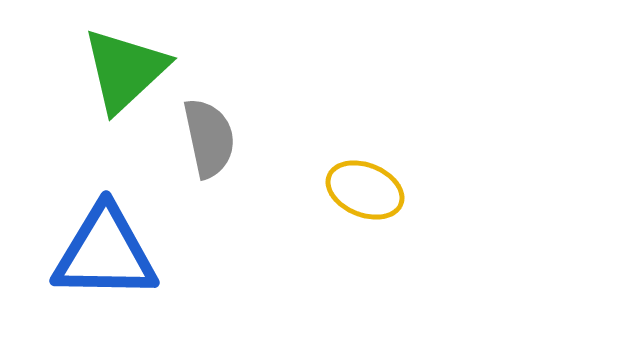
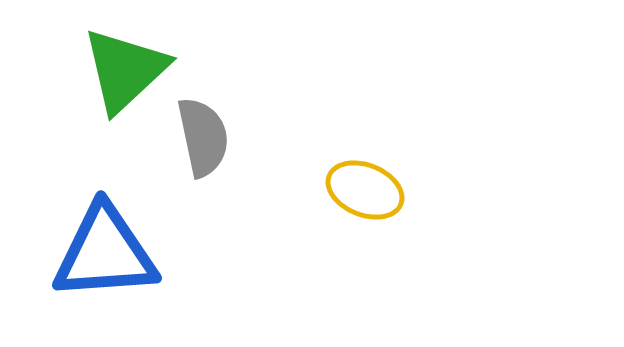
gray semicircle: moved 6 px left, 1 px up
blue triangle: rotated 5 degrees counterclockwise
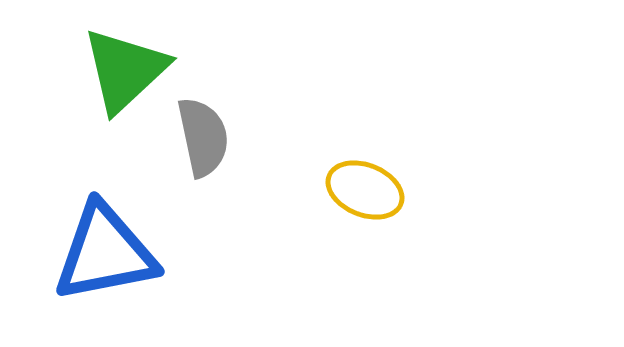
blue triangle: rotated 7 degrees counterclockwise
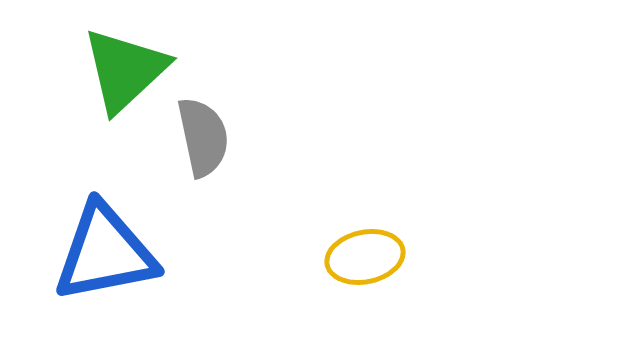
yellow ellipse: moved 67 px down; rotated 34 degrees counterclockwise
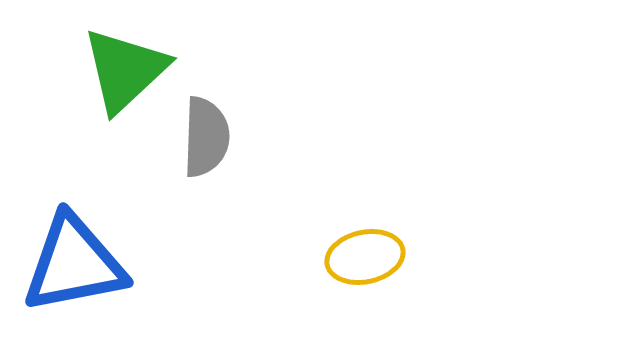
gray semicircle: moved 3 px right; rotated 14 degrees clockwise
blue triangle: moved 31 px left, 11 px down
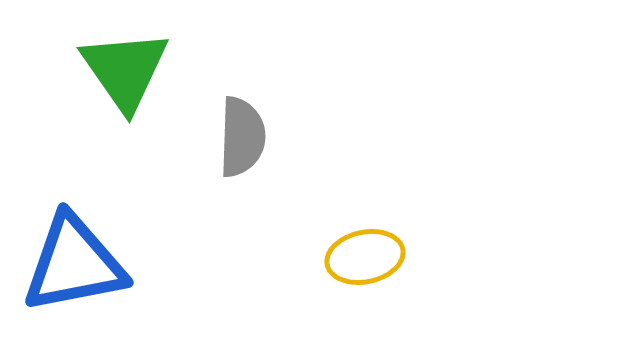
green triangle: rotated 22 degrees counterclockwise
gray semicircle: moved 36 px right
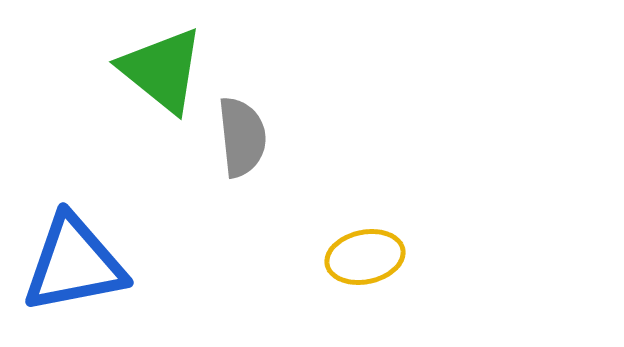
green triangle: moved 37 px right; rotated 16 degrees counterclockwise
gray semicircle: rotated 8 degrees counterclockwise
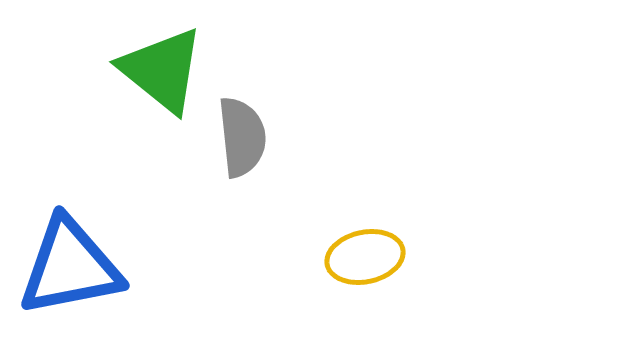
blue triangle: moved 4 px left, 3 px down
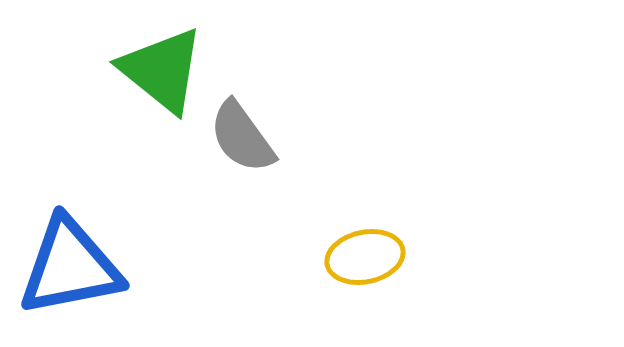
gray semicircle: rotated 150 degrees clockwise
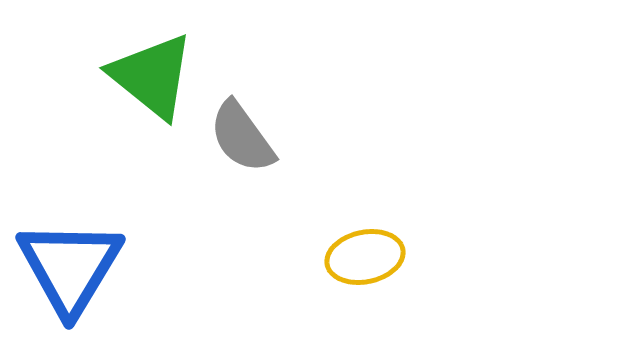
green triangle: moved 10 px left, 6 px down
blue triangle: rotated 48 degrees counterclockwise
